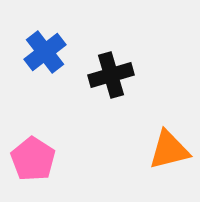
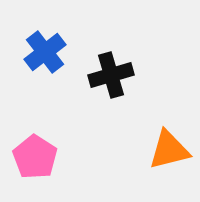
pink pentagon: moved 2 px right, 2 px up
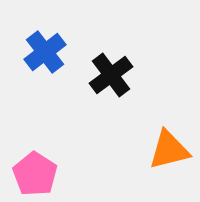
black cross: rotated 21 degrees counterclockwise
pink pentagon: moved 17 px down
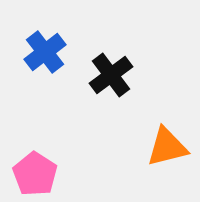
orange triangle: moved 2 px left, 3 px up
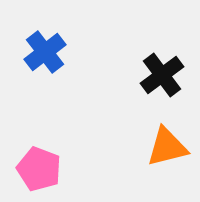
black cross: moved 51 px right
pink pentagon: moved 4 px right, 5 px up; rotated 12 degrees counterclockwise
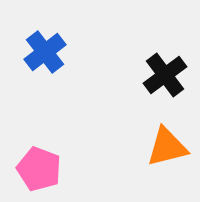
black cross: moved 3 px right
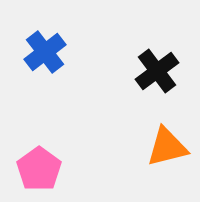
black cross: moved 8 px left, 4 px up
pink pentagon: rotated 15 degrees clockwise
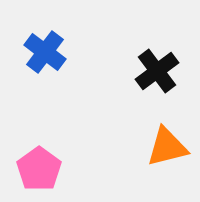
blue cross: rotated 15 degrees counterclockwise
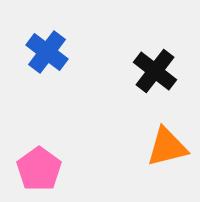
blue cross: moved 2 px right
black cross: moved 2 px left; rotated 15 degrees counterclockwise
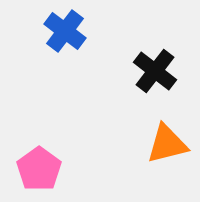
blue cross: moved 18 px right, 21 px up
orange triangle: moved 3 px up
